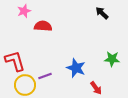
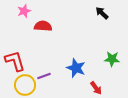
purple line: moved 1 px left
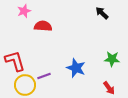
red arrow: moved 13 px right
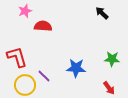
pink star: moved 1 px right
red L-shape: moved 2 px right, 4 px up
blue star: rotated 18 degrees counterclockwise
purple line: rotated 64 degrees clockwise
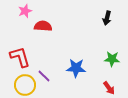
black arrow: moved 5 px right, 5 px down; rotated 120 degrees counterclockwise
red L-shape: moved 3 px right
